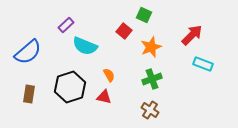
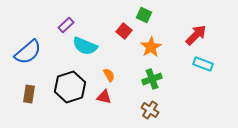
red arrow: moved 4 px right
orange star: rotated 10 degrees counterclockwise
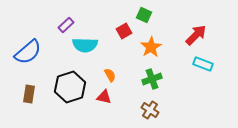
red square: rotated 21 degrees clockwise
cyan semicircle: moved 1 px up; rotated 20 degrees counterclockwise
orange semicircle: moved 1 px right
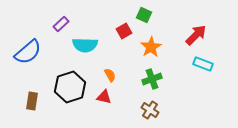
purple rectangle: moved 5 px left, 1 px up
brown rectangle: moved 3 px right, 7 px down
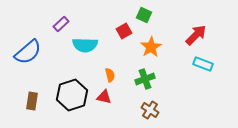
orange semicircle: rotated 16 degrees clockwise
green cross: moved 7 px left
black hexagon: moved 2 px right, 8 px down
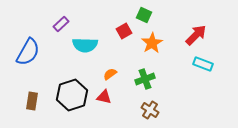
orange star: moved 1 px right, 4 px up
blue semicircle: rotated 20 degrees counterclockwise
orange semicircle: moved 1 px up; rotated 112 degrees counterclockwise
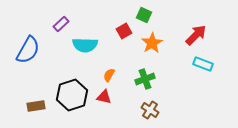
blue semicircle: moved 2 px up
orange semicircle: moved 1 px left, 1 px down; rotated 24 degrees counterclockwise
brown rectangle: moved 4 px right, 5 px down; rotated 72 degrees clockwise
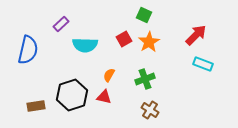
red square: moved 8 px down
orange star: moved 3 px left, 1 px up
blue semicircle: rotated 16 degrees counterclockwise
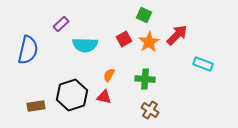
red arrow: moved 19 px left
green cross: rotated 24 degrees clockwise
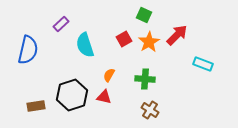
cyan semicircle: rotated 70 degrees clockwise
